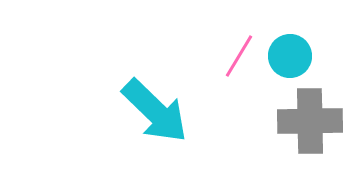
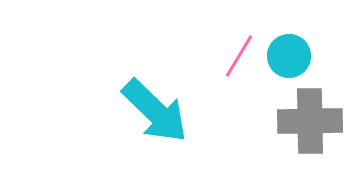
cyan circle: moved 1 px left
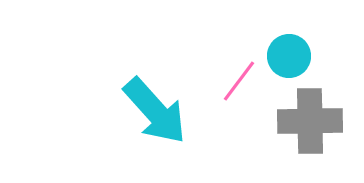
pink line: moved 25 px down; rotated 6 degrees clockwise
cyan arrow: rotated 4 degrees clockwise
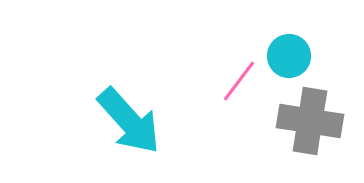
cyan arrow: moved 26 px left, 10 px down
gray cross: rotated 10 degrees clockwise
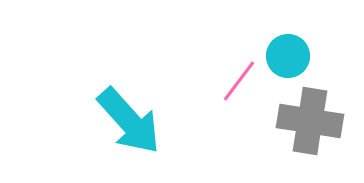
cyan circle: moved 1 px left
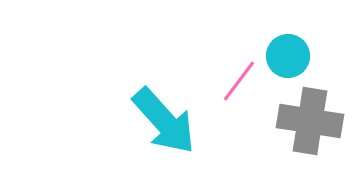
cyan arrow: moved 35 px right
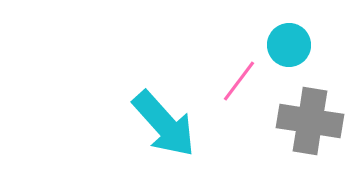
cyan circle: moved 1 px right, 11 px up
cyan arrow: moved 3 px down
